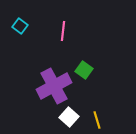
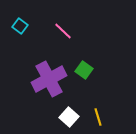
pink line: rotated 54 degrees counterclockwise
purple cross: moved 5 px left, 7 px up
yellow line: moved 1 px right, 3 px up
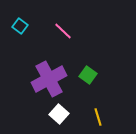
green square: moved 4 px right, 5 px down
white square: moved 10 px left, 3 px up
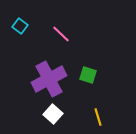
pink line: moved 2 px left, 3 px down
green square: rotated 18 degrees counterclockwise
white square: moved 6 px left
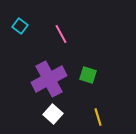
pink line: rotated 18 degrees clockwise
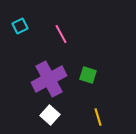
cyan square: rotated 28 degrees clockwise
white square: moved 3 px left, 1 px down
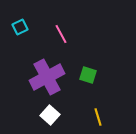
cyan square: moved 1 px down
purple cross: moved 2 px left, 2 px up
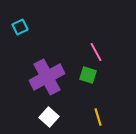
pink line: moved 35 px right, 18 px down
white square: moved 1 px left, 2 px down
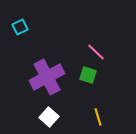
pink line: rotated 18 degrees counterclockwise
